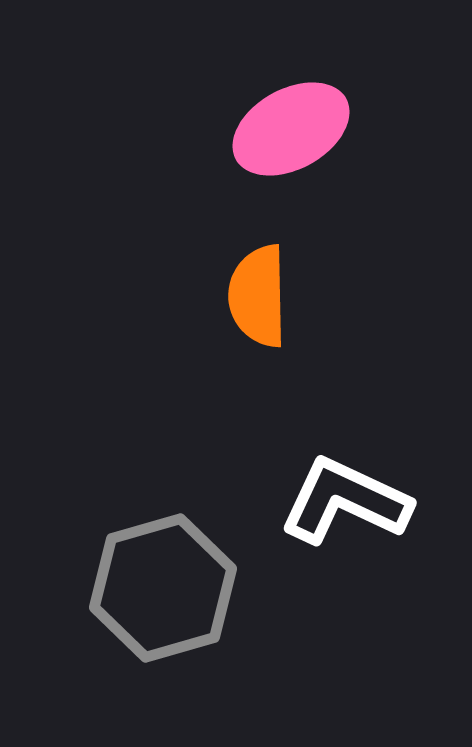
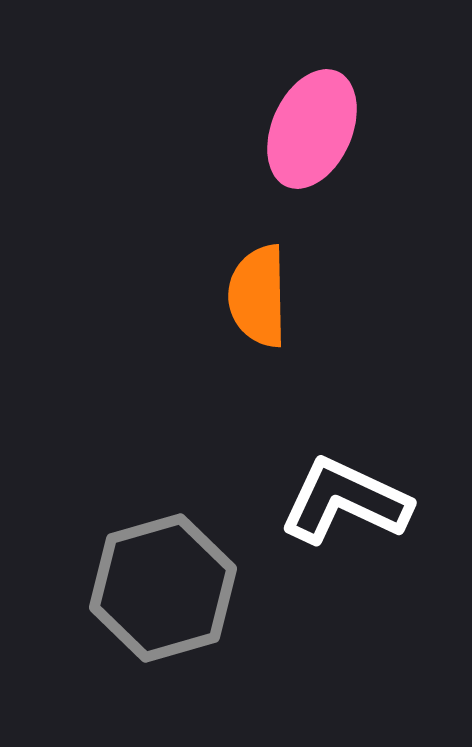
pink ellipse: moved 21 px right; rotated 37 degrees counterclockwise
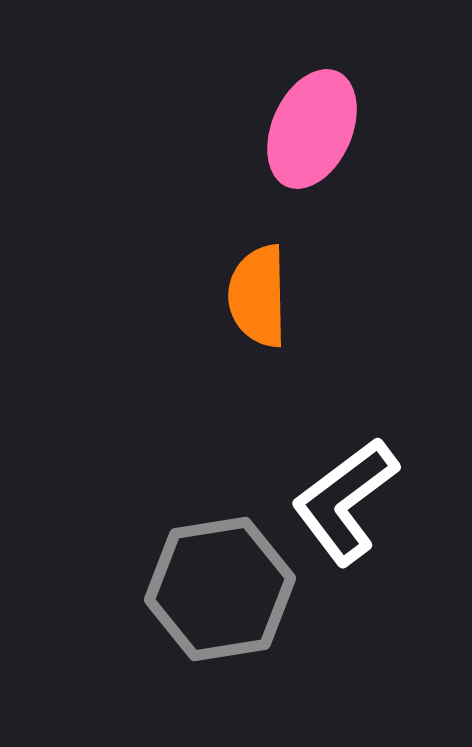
white L-shape: rotated 62 degrees counterclockwise
gray hexagon: moved 57 px right, 1 px down; rotated 7 degrees clockwise
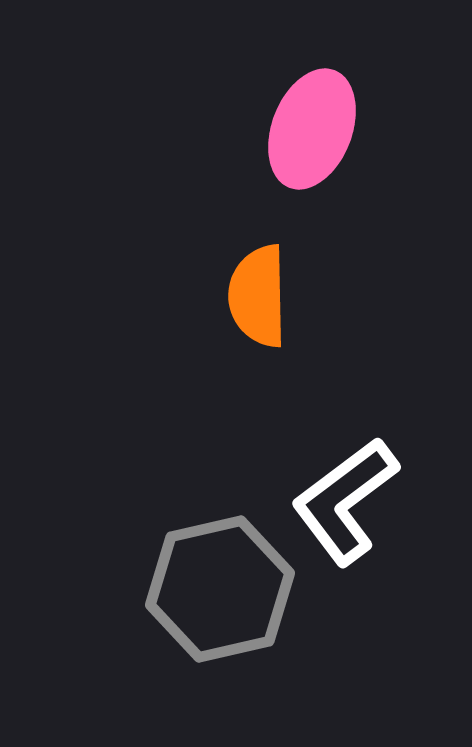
pink ellipse: rotated 3 degrees counterclockwise
gray hexagon: rotated 4 degrees counterclockwise
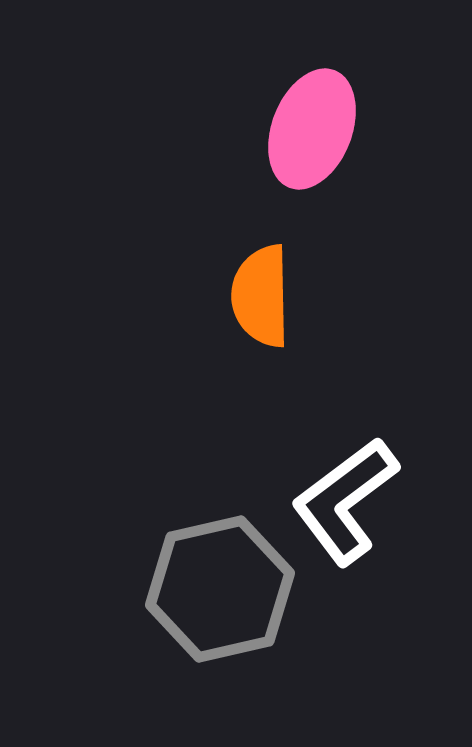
orange semicircle: moved 3 px right
